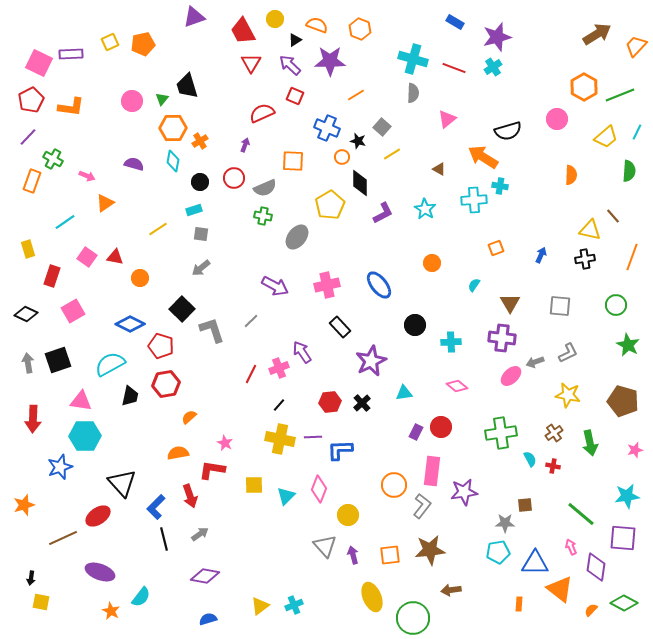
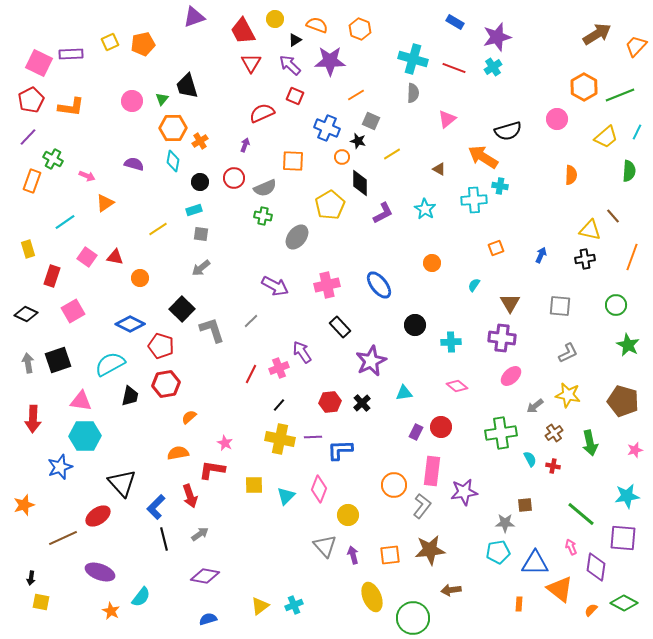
gray square at (382, 127): moved 11 px left, 6 px up; rotated 18 degrees counterclockwise
gray arrow at (535, 362): moved 44 px down; rotated 18 degrees counterclockwise
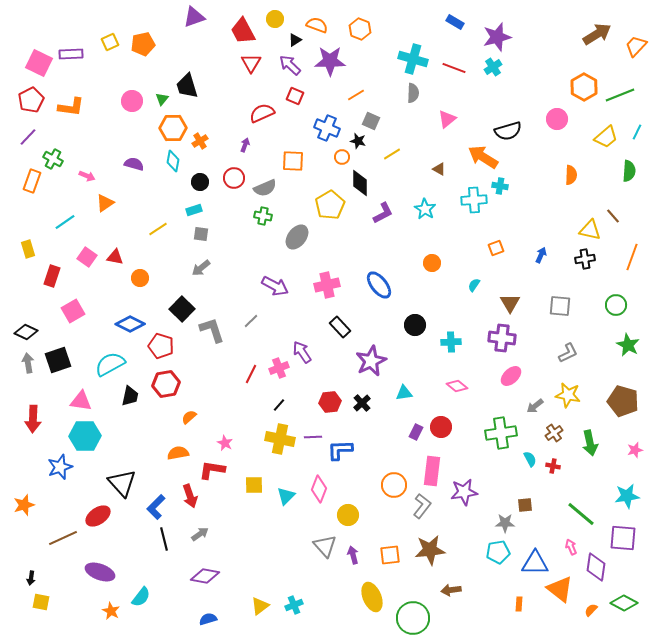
black diamond at (26, 314): moved 18 px down
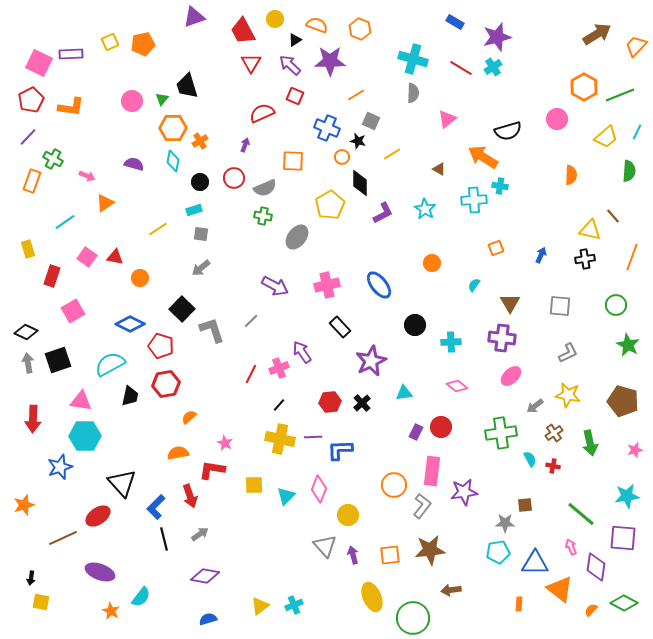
red line at (454, 68): moved 7 px right; rotated 10 degrees clockwise
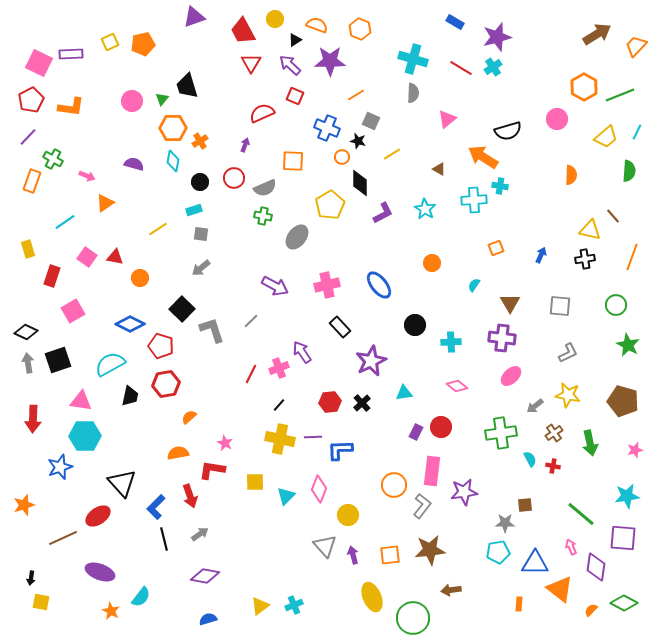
yellow square at (254, 485): moved 1 px right, 3 px up
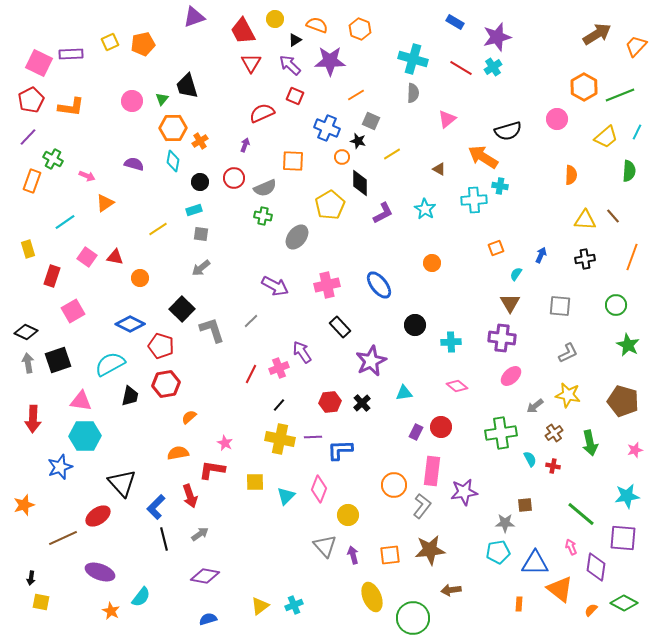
yellow triangle at (590, 230): moved 5 px left, 10 px up; rotated 10 degrees counterclockwise
cyan semicircle at (474, 285): moved 42 px right, 11 px up
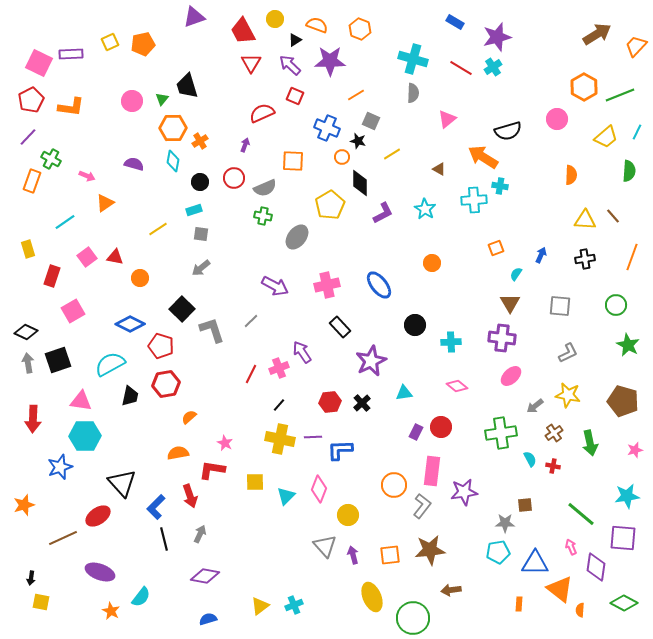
green cross at (53, 159): moved 2 px left
pink square at (87, 257): rotated 18 degrees clockwise
gray arrow at (200, 534): rotated 30 degrees counterclockwise
orange semicircle at (591, 610): moved 11 px left; rotated 40 degrees counterclockwise
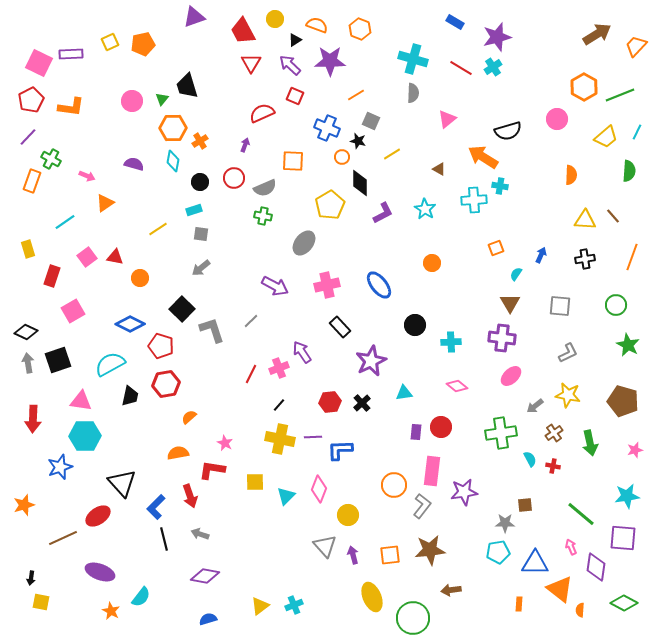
gray ellipse at (297, 237): moved 7 px right, 6 px down
purple rectangle at (416, 432): rotated 21 degrees counterclockwise
gray arrow at (200, 534): rotated 96 degrees counterclockwise
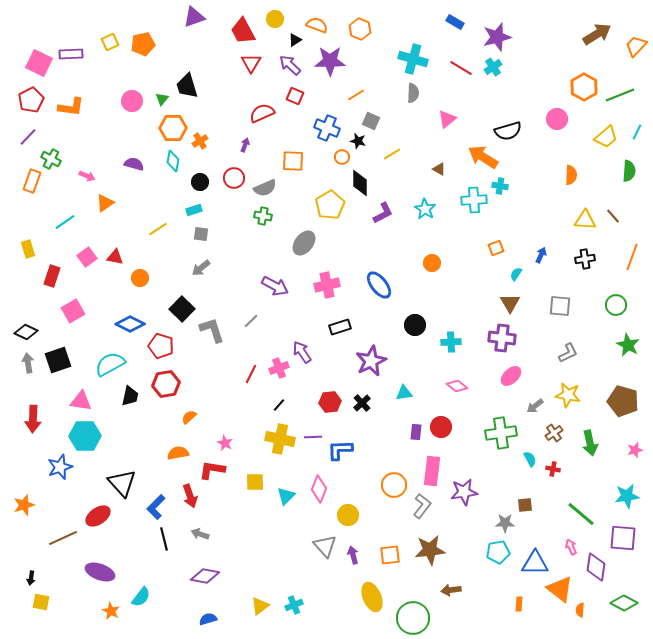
black rectangle at (340, 327): rotated 65 degrees counterclockwise
red cross at (553, 466): moved 3 px down
